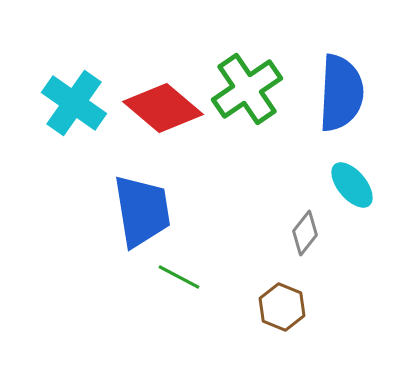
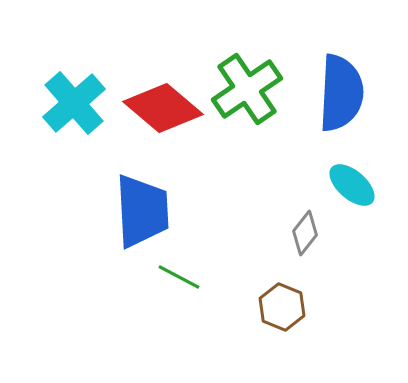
cyan cross: rotated 14 degrees clockwise
cyan ellipse: rotated 9 degrees counterclockwise
blue trapezoid: rotated 6 degrees clockwise
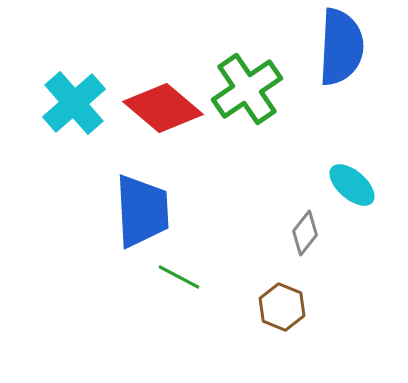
blue semicircle: moved 46 px up
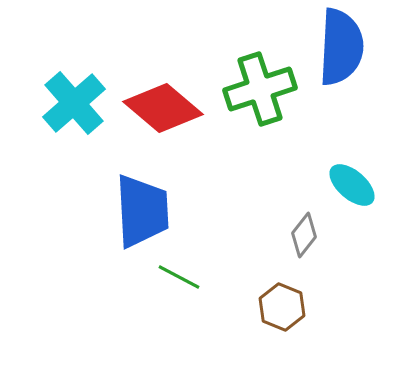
green cross: moved 13 px right; rotated 16 degrees clockwise
gray diamond: moved 1 px left, 2 px down
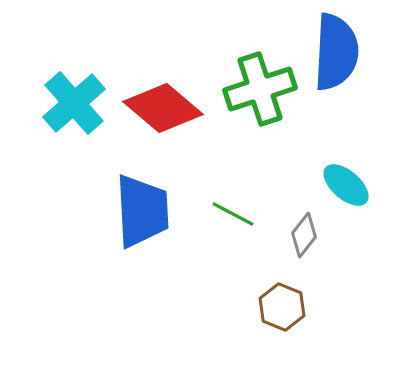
blue semicircle: moved 5 px left, 5 px down
cyan ellipse: moved 6 px left
green line: moved 54 px right, 63 px up
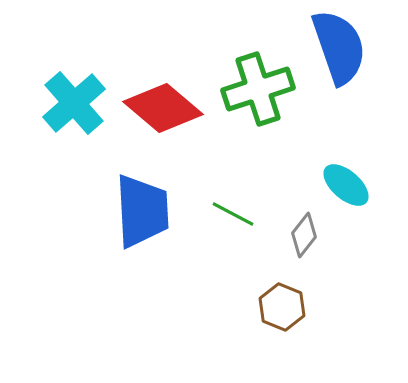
blue semicircle: moved 3 px right, 5 px up; rotated 22 degrees counterclockwise
green cross: moved 2 px left
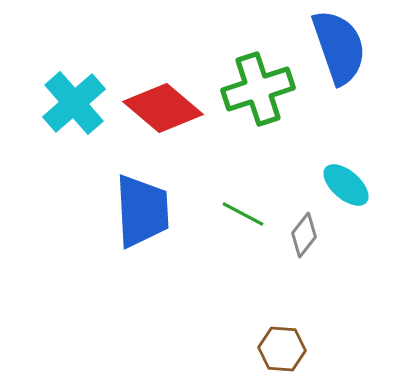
green line: moved 10 px right
brown hexagon: moved 42 px down; rotated 18 degrees counterclockwise
